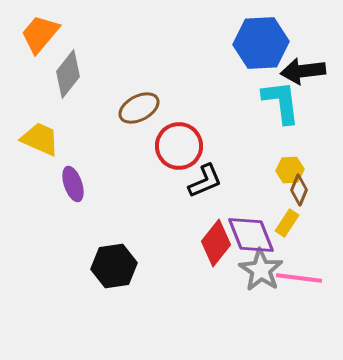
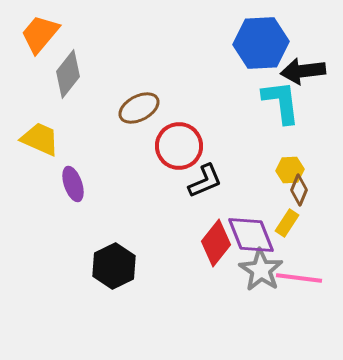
black hexagon: rotated 18 degrees counterclockwise
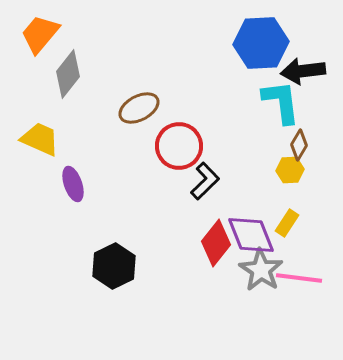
black L-shape: rotated 21 degrees counterclockwise
brown diamond: moved 45 px up; rotated 8 degrees clockwise
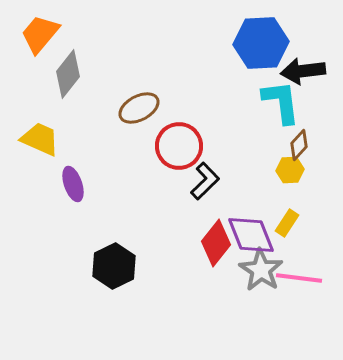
brown diamond: rotated 12 degrees clockwise
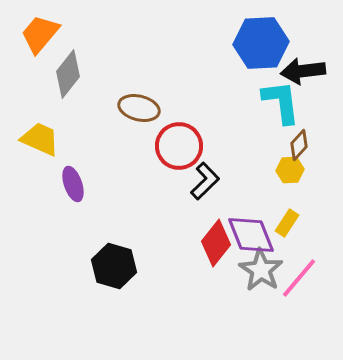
brown ellipse: rotated 42 degrees clockwise
black hexagon: rotated 18 degrees counterclockwise
pink line: rotated 57 degrees counterclockwise
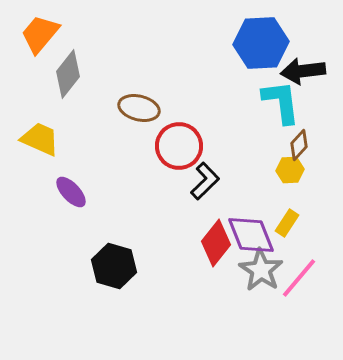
purple ellipse: moved 2 px left, 8 px down; rotated 24 degrees counterclockwise
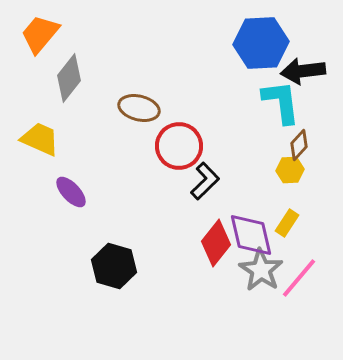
gray diamond: moved 1 px right, 4 px down
purple diamond: rotated 9 degrees clockwise
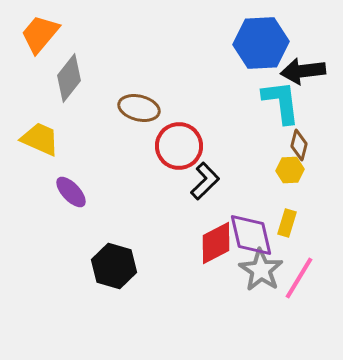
brown diamond: rotated 28 degrees counterclockwise
yellow rectangle: rotated 16 degrees counterclockwise
red diamond: rotated 24 degrees clockwise
pink line: rotated 9 degrees counterclockwise
